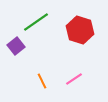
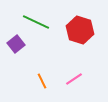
green line: rotated 60 degrees clockwise
purple square: moved 2 px up
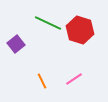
green line: moved 12 px right, 1 px down
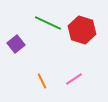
red hexagon: moved 2 px right
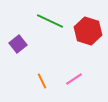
green line: moved 2 px right, 2 px up
red hexagon: moved 6 px right, 1 px down
purple square: moved 2 px right
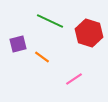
red hexagon: moved 1 px right, 2 px down
purple square: rotated 24 degrees clockwise
orange line: moved 24 px up; rotated 28 degrees counterclockwise
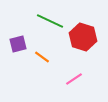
red hexagon: moved 6 px left, 4 px down
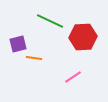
red hexagon: rotated 20 degrees counterclockwise
orange line: moved 8 px left, 1 px down; rotated 28 degrees counterclockwise
pink line: moved 1 px left, 2 px up
